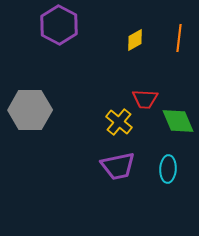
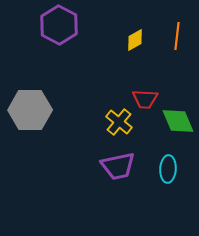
orange line: moved 2 px left, 2 px up
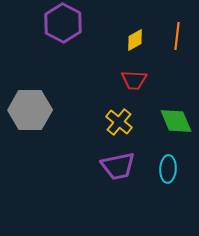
purple hexagon: moved 4 px right, 2 px up
red trapezoid: moved 11 px left, 19 px up
green diamond: moved 2 px left
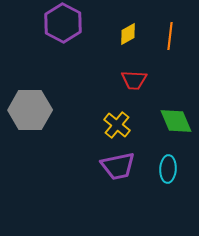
orange line: moved 7 px left
yellow diamond: moved 7 px left, 6 px up
yellow cross: moved 2 px left, 3 px down
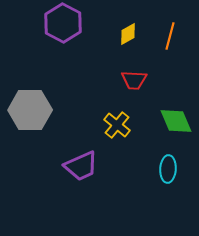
orange line: rotated 8 degrees clockwise
purple trapezoid: moved 37 px left; rotated 12 degrees counterclockwise
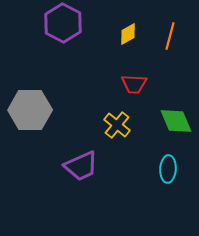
red trapezoid: moved 4 px down
